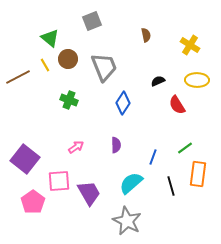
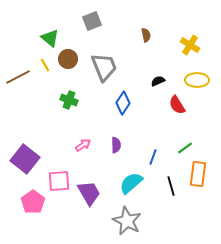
pink arrow: moved 7 px right, 2 px up
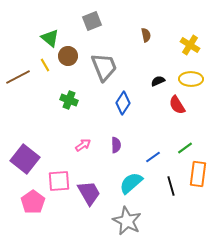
brown circle: moved 3 px up
yellow ellipse: moved 6 px left, 1 px up
blue line: rotated 35 degrees clockwise
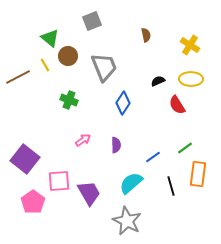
pink arrow: moved 5 px up
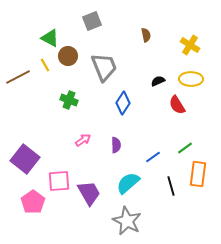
green triangle: rotated 12 degrees counterclockwise
cyan semicircle: moved 3 px left
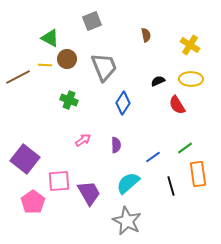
brown circle: moved 1 px left, 3 px down
yellow line: rotated 56 degrees counterclockwise
orange rectangle: rotated 15 degrees counterclockwise
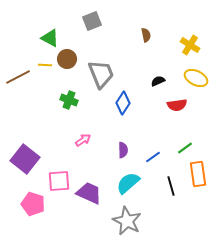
gray trapezoid: moved 3 px left, 7 px down
yellow ellipse: moved 5 px right, 1 px up; rotated 25 degrees clockwise
red semicircle: rotated 66 degrees counterclockwise
purple semicircle: moved 7 px right, 5 px down
purple trapezoid: rotated 36 degrees counterclockwise
pink pentagon: moved 2 px down; rotated 20 degrees counterclockwise
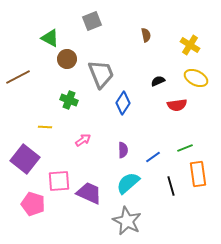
yellow line: moved 62 px down
green line: rotated 14 degrees clockwise
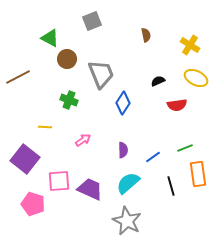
purple trapezoid: moved 1 px right, 4 px up
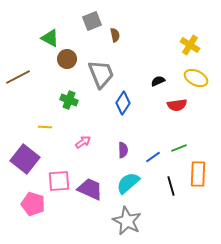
brown semicircle: moved 31 px left
pink arrow: moved 2 px down
green line: moved 6 px left
orange rectangle: rotated 10 degrees clockwise
